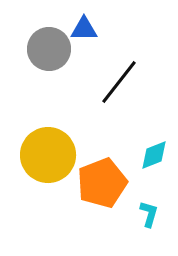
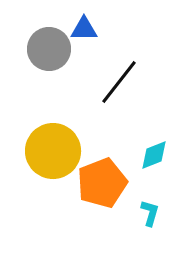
yellow circle: moved 5 px right, 4 px up
cyan L-shape: moved 1 px right, 1 px up
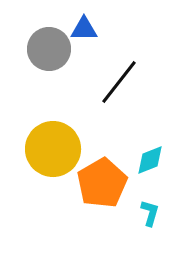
yellow circle: moved 2 px up
cyan diamond: moved 4 px left, 5 px down
orange pentagon: rotated 9 degrees counterclockwise
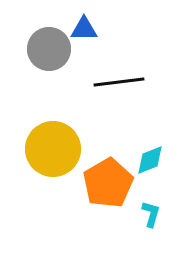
black line: rotated 45 degrees clockwise
orange pentagon: moved 6 px right
cyan L-shape: moved 1 px right, 1 px down
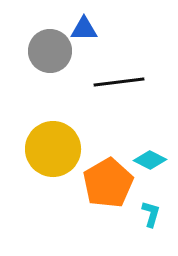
gray circle: moved 1 px right, 2 px down
cyan diamond: rotated 48 degrees clockwise
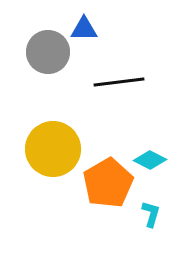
gray circle: moved 2 px left, 1 px down
